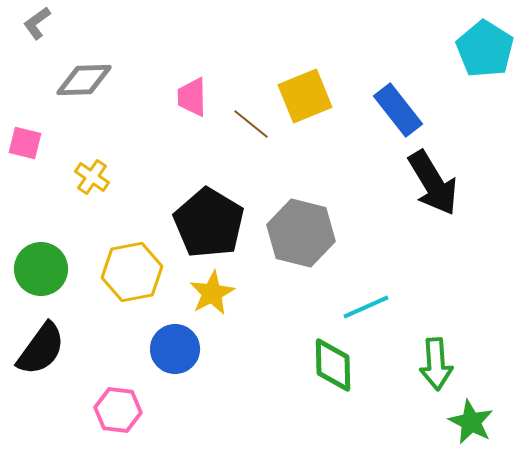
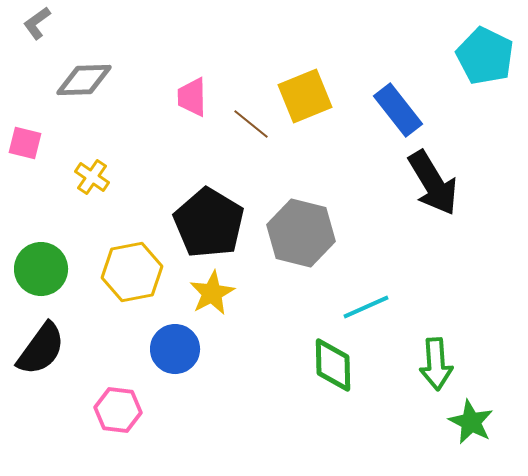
cyan pentagon: moved 7 px down; rotated 6 degrees counterclockwise
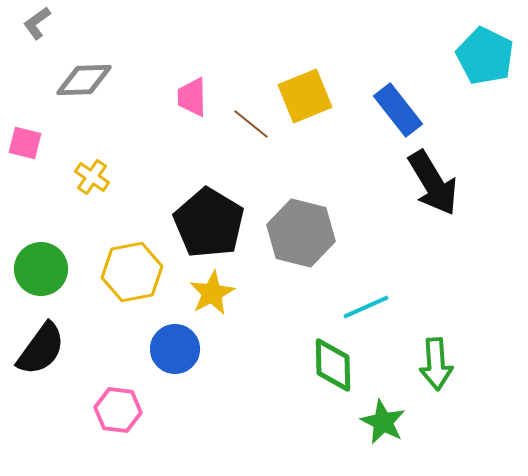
green star: moved 88 px left
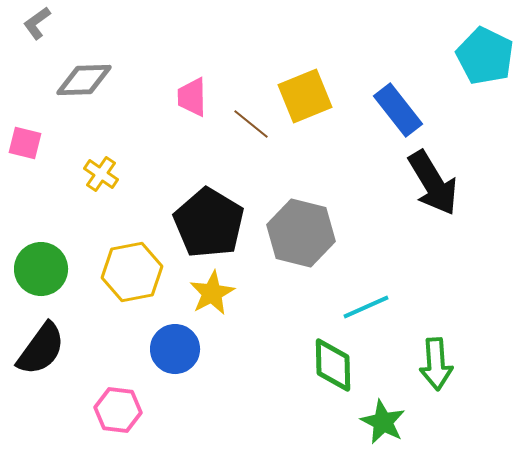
yellow cross: moved 9 px right, 3 px up
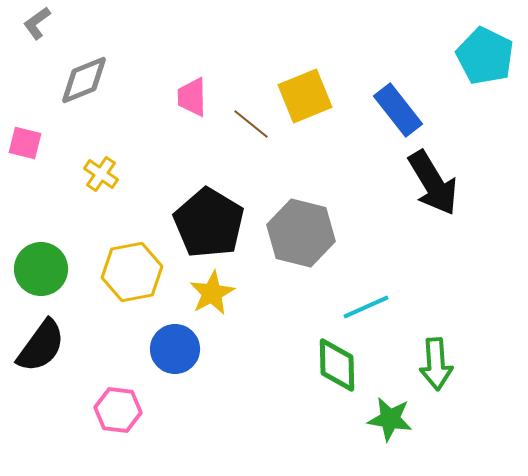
gray diamond: rotated 20 degrees counterclockwise
black semicircle: moved 3 px up
green diamond: moved 4 px right
green star: moved 7 px right, 3 px up; rotated 18 degrees counterclockwise
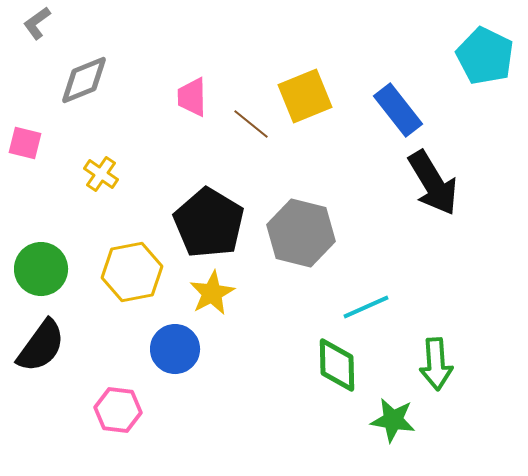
green star: moved 3 px right, 1 px down
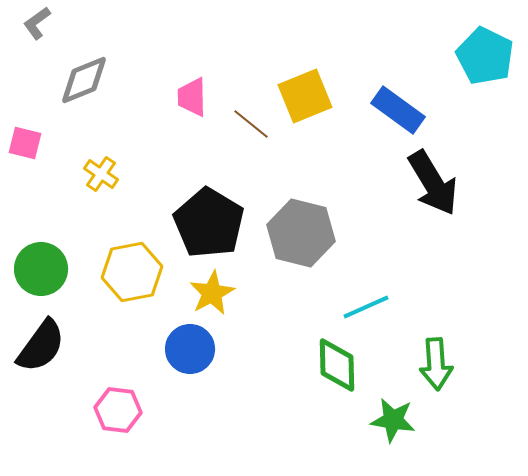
blue rectangle: rotated 16 degrees counterclockwise
blue circle: moved 15 px right
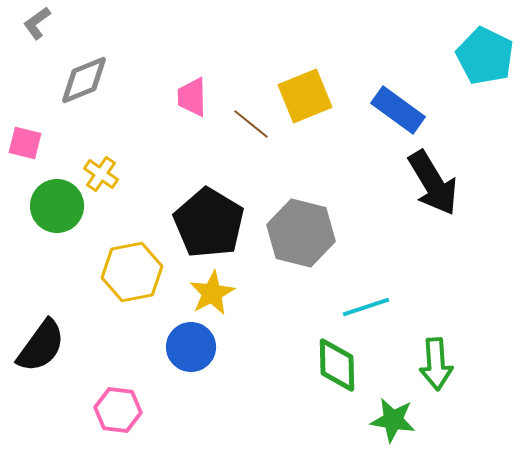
green circle: moved 16 px right, 63 px up
cyan line: rotated 6 degrees clockwise
blue circle: moved 1 px right, 2 px up
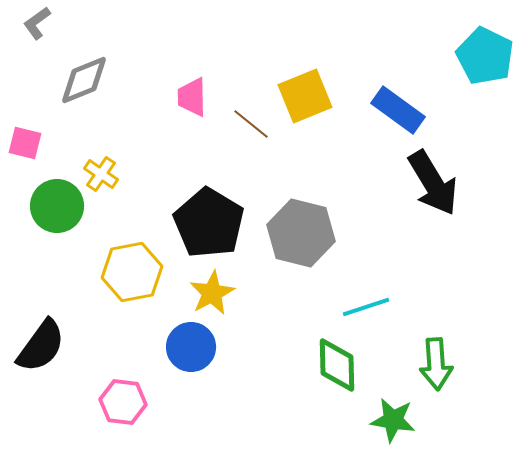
pink hexagon: moved 5 px right, 8 px up
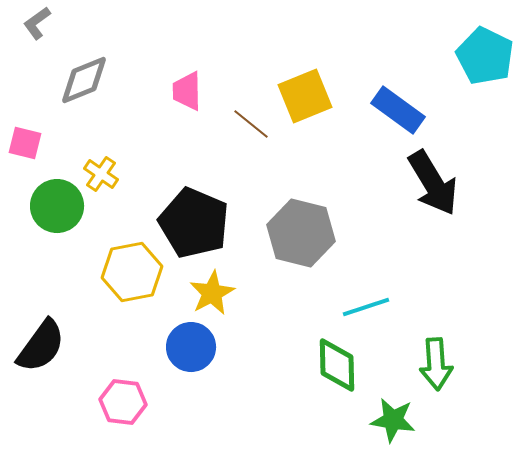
pink trapezoid: moved 5 px left, 6 px up
black pentagon: moved 15 px left; rotated 8 degrees counterclockwise
